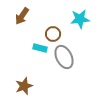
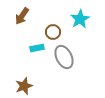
cyan star: rotated 24 degrees counterclockwise
brown circle: moved 2 px up
cyan rectangle: moved 3 px left; rotated 24 degrees counterclockwise
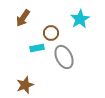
brown arrow: moved 1 px right, 2 px down
brown circle: moved 2 px left, 1 px down
brown star: moved 1 px right, 1 px up
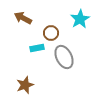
brown arrow: rotated 84 degrees clockwise
